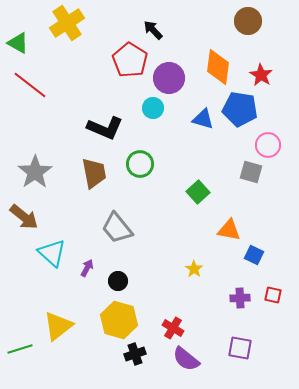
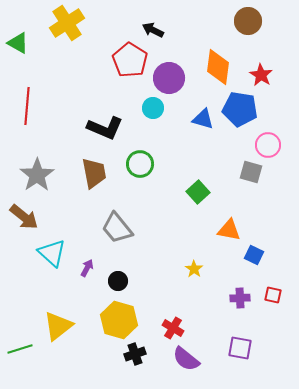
black arrow: rotated 20 degrees counterclockwise
red line: moved 3 px left, 21 px down; rotated 57 degrees clockwise
gray star: moved 2 px right, 3 px down
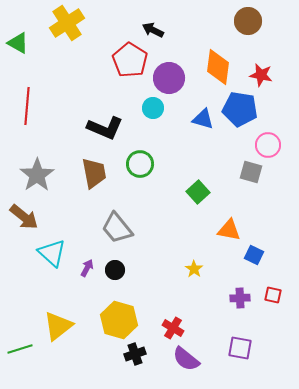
red star: rotated 20 degrees counterclockwise
black circle: moved 3 px left, 11 px up
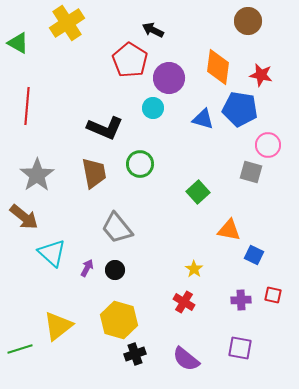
purple cross: moved 1 px right, 2 px down
red cross: moved 11 px right, 26 px up
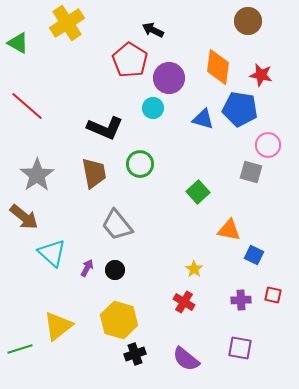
red line: rotated 54 degrees counterclockwise
gray trapezoid: moved 3 px up
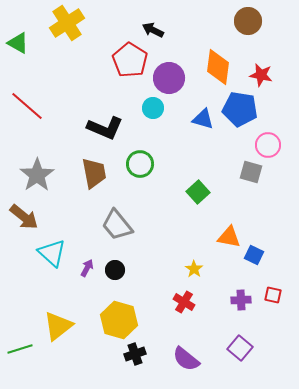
orange triangle: moved 7 px down
purple square: rotated 30 degrees clockwise
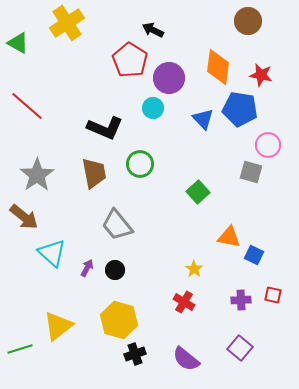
blue triangle: rotated 30 degrees clockwise
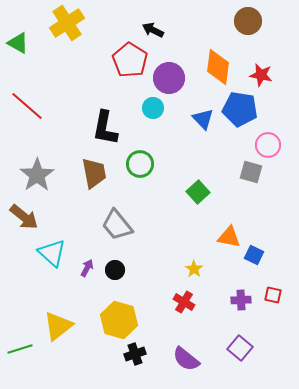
black L-shape: rotated 78 degrees clockwise
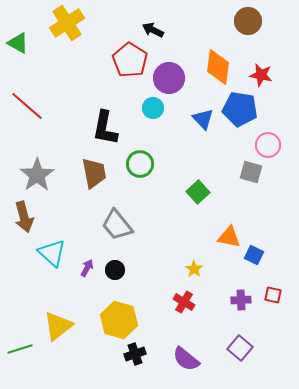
brown arrow: rotated 36 degrees clockwise
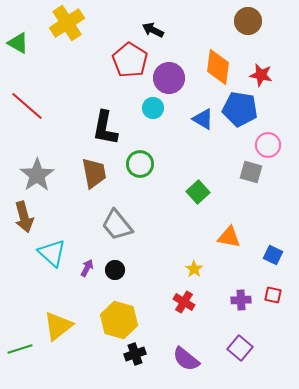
blue triangle: rotated 15 degrees counterclockwise
blue square: moved 19 px right
